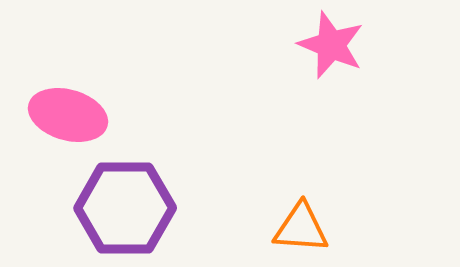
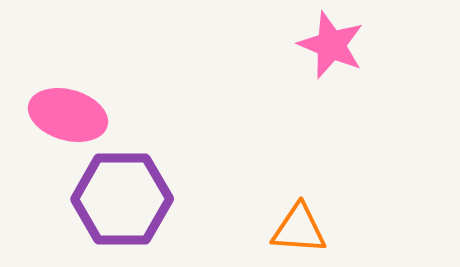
purple hexagon: moved 3 px left, 9 px up
orange triangle: moved 2 px left, 1 px down
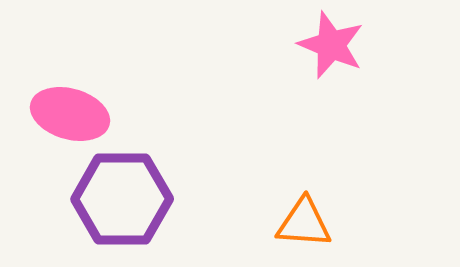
pink ellipse: moved 2 px right, 1 px up
orange triangle: moved 5 px right, 6 px up
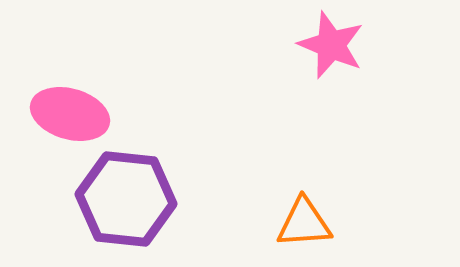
purple hexagon: moved 4 px right; rotated 6 degrees clockwise
orange triangle: rotated 8 degrees counterclockwise
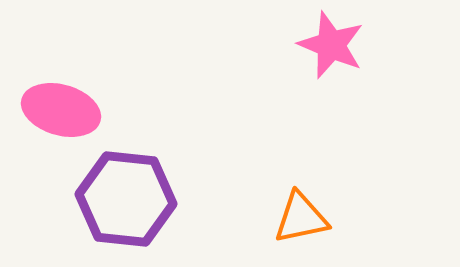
pink ellipse: moved 9 px left, 4 px up
orange triangle: moved 3 px left, 5 px up; rotated 8 degrees counterclockwise
